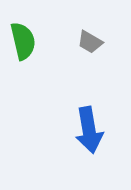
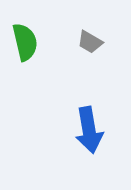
green semicircle: moved 2 px right, 1 px down
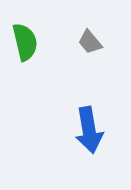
gray trapezoid: rotated 20 degrees clockwise
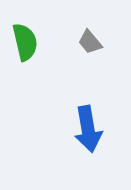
blue arrow: moved 1 px left, 1 px up
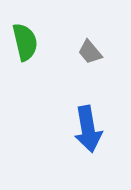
gray trapezoid: moved 10 px down
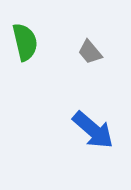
blue arrow: moved 5 px right, 1 px down; rotated 39 degrees counterclockwise
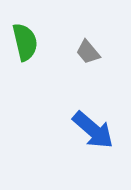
gray trapezoid: moved 2 px left
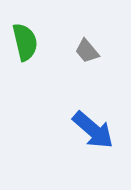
gray trapezoid: moved 1 px left, 1 px up
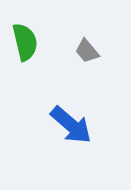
blue arrow: moved 22 px left, 5 px up
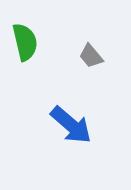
gray trapezoid: moved 4 px right, 5 px down
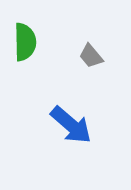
green semicircle: rotated 12 degrees clockwise
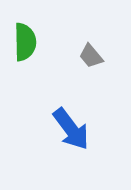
blue arrow: moved 4 px down; rotated 12 degrees clockwise
